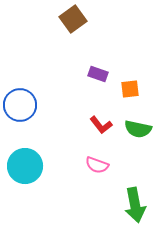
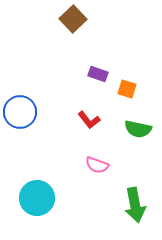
brown square: rotated 8 degrees counterclockwise
orange square: moved 3 px left; rotated 24 degrees clockwise
blue circle: moved 7 px down
red L-shape: moved 12 px left, 5 px up
cyan circle: moved 12 px right, 32 px down
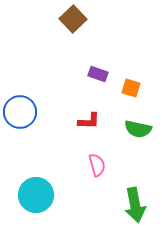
orange square: moved 4 px right, 1 px up
red L-shape: moved 1 px down; rotated 50 degrees counterclockwise
pink semicircle: rotated 125 degrees counterclockwise
cyan circle: moved 1 px left, 3 px up
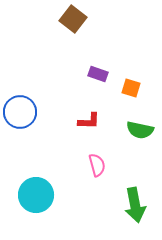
brown square: rotated 8 degrees counterclockwise
green semicircle: moved 2 px right, 1 px down
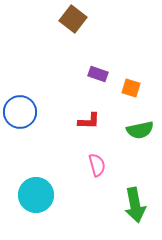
green semicircle: rotated 24 degrees counterclockwise
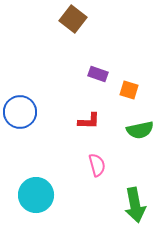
orange square: moved 2 px left, 2 px down
